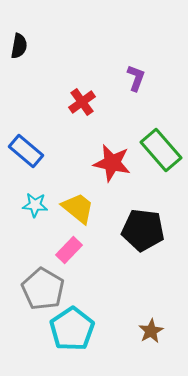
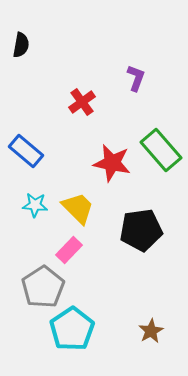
black semicircle: moved 2 px right, 1 px up
yellow trapezoid: rotated 6 degrees clockwise
black pentagon: moved 2 px left; rotated 15 degrees counterclockwise
gray pentagon: moved 2 px up; rotated 9 degrees clockwise
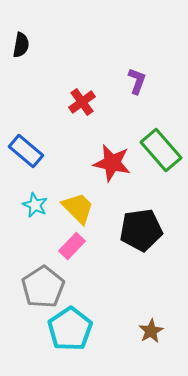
purple L-shape: moved 1 px right, 3 px down
cyan star: rotated 20 degrees clockwise
pink rectangle: moved 3 px right, 4 px up
cyan pentagon: moved 2 px left
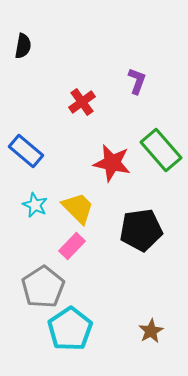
black semicircle: moved 2 px right, 1 px down
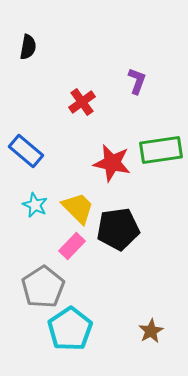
black semicircle: moved 5 px right, 1 px down
green rectangle: rotated 57 degrees counterclockwise
black pentagon: moved 23 px left, 1 px up
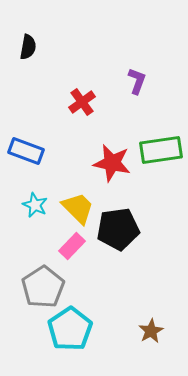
blue rectangle: rotated 20 degrees counterclockwise
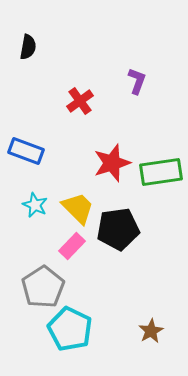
red cross: moved 2 px left, 1 px up
green rectangle: moved 22 px down
red star: rotated 30 degrees counterclockwise
cyan pentagon: rotated 12 degrees counterclockwise
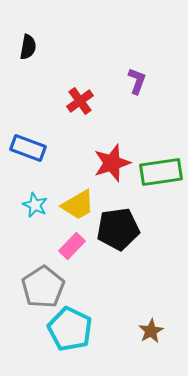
blue rectangle: moved 2 px right, 3 px up
yellow trapezoid: moved 3 px up; rotated 105 degrees clockwise
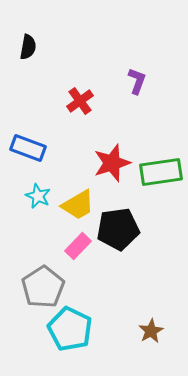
cyan star: moved 3 px right, 9 px up
pink rectangle: moved 6 px right
